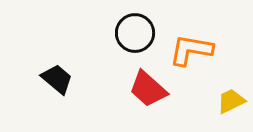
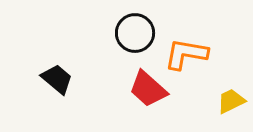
orange L-shape: moved 5 px left, 4 px down
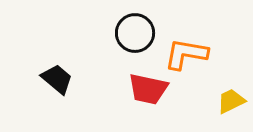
red trapezoid: rotated 30 degrees counterclockwise
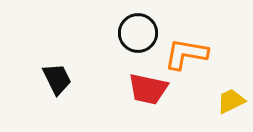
black circle: moved 3 px right
black trapezoid: rotated 24 degrees clockwise
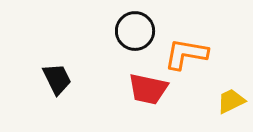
black circle: moved 3 px left, 2 px up
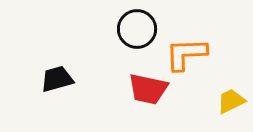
black circle: moved 2 px right, 2 px up
orange L-shape: rotated 12 degrees counterclockwise
black trapezoid: rotated 80 degrees counterclockwise
